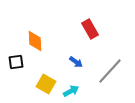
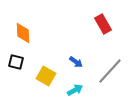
red rectangle: moved 13 px right, 5 px up
orange diamond: moved 12 px left, 8 px up
black square: rotated 21 degrees clockwise
yellow square: moved 8 px up
cyan arrow: moved 4 px right, 1 px up
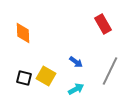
black square: moved 8 px right, 16 px down
gray line: rotated 16 degrees counterclockwise
cyan arrow: moved 1 px right, 1 px up
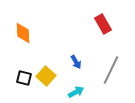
blue arrow: rotated 24 degrees clockwise
gray line: moved 1 px right, 1 px up
yellow square: rotated 12 degrees clockwise
cyan arrow: moved 3 px down
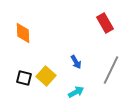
red rectangle: moved 2 px right, 1 px up
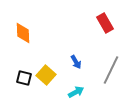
yellow square: moved 1 px up
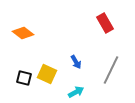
orange diamond: rotated 50 degrees counterclockwise
yellow square: moved 1 px right, 1 px up; rotated 18 degrees counterclockwise
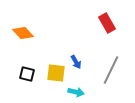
red rectangle: moved 2 px right
orange diamond: rotated 10 degrees clockwise
yellow square: moved 9 px right, 1 px up; rotated 18 degrees counterclockwise
black square: moved 3 px right, 4 px up
cyan arrow: rotated 42 degrees clockwise
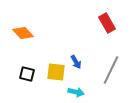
yellow square: moved 1 px up
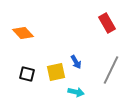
yellow square: rotated 18 degrees counterclockwise
